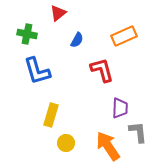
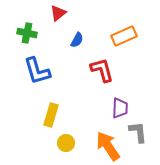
green cross: moved 1 px up
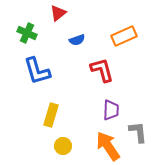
green cross: rotated 12 degrees clockwise
blue semicircle: rotated 42 degrees clockwise
purple trapezoid: moved 9 px left, 2 px down
yellow circle: moved 3 px left, 3 px down
